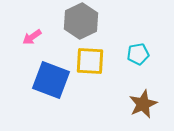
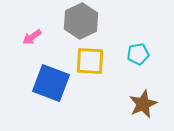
blue square: moved 3 px down
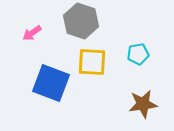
gray hexagon: rotated 16 degrees counterclockwise
pink arrow: moved 4 px up
yellow square: moved 2 px right, 1 px down
brown star: rotated 16 degrees clockwise
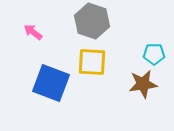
gray hexagon: moved 11 px right
pink arrow: moved 1 px right, 1 px up; rotated 72 degrees clockwise
cyan pentagon: moved 16 px right; rotated 10 degrees clockwise
brown star: moved 20 px up
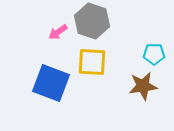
pink arrow: moved 25 px right; rotated 72 degrees counterclockwise
brown star: moved 2 px down
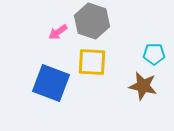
brown star: rotated 20 degrees clockwise
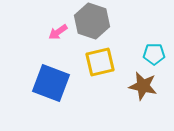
yellow square: moved 8 px right; rotated 16 degrees counterclockwise
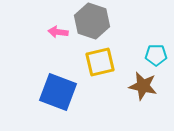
pink arrow: rotated 42 degrees clockwise
cyan pentagon: moved 2 px right, 1 px down
blue square: moved 7 px right, 9 px down
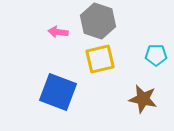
gray hexagon: moved 6 px right
yellow square: moved 3 px up
brown star: moved 13 px down
